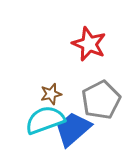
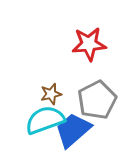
red star: rotated 28 degrees counterclockwise
gray pentagon: moved 4 px left
blue trapezoid: moved 1 px down
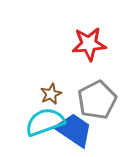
brown star: rotated 10 degrees counterclockwise
cyan semicircle: moved 2 px down
blue trapezoid: moved 1 px right; rotated 75 degrees clockwise
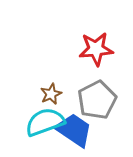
red star: moved 7 px right, 5 px down
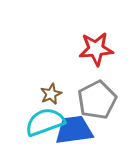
blue trapezoid: rotated 42 degrees counterclockwise
